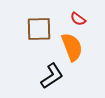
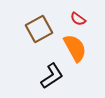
brown square: rotated 28 degrees counterclockwise
orange semicircle: moved 3 px right, 1 px down; rotated 8 degrees counterclockwise
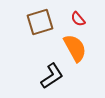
red semicircle: rotated 14 degrees clockwise
brown square: moved 1 px right, 7 px up; rotated 12 degrees clockwise
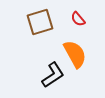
orange semicircle: moved 6 px down
black L-shape: moved 1 px right, 1 px up
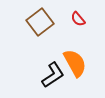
brown square: rotated 20 degrees counterclockwise
orange semicircle: moved 9 px down
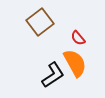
red semicircle: moved 19 px down
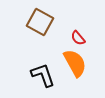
brown square: rotated 24 degrees counterclockwise
black L-shape: moved 10 px left; rotated 76 degrees counterclockwise
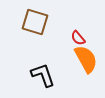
brown square: moved 5 px left; rotated 12 degrees counterclockwise
orange semicircle: moved 11 px right, 4 px up
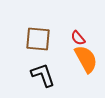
brown square: moved 3 px right, 17 px down; rotated 12 degrees counterclockwise
